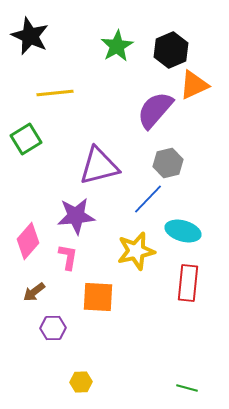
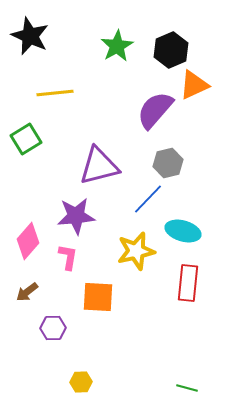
brown arrow: moved 7 px left
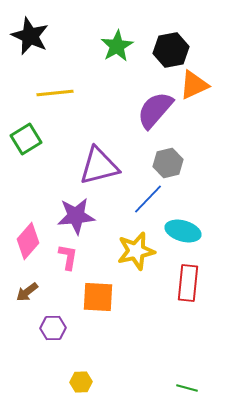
black hexagon: rotated 12 degrees clockwise
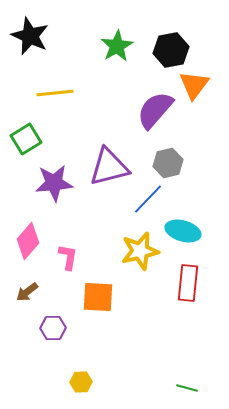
orange triangle: rotated 28 degrees counterclockwise
purple triangle: moved 10 px right, 1 px down
purple star: moved 22 px left, 33 px up
yellow star: moved 4 px right
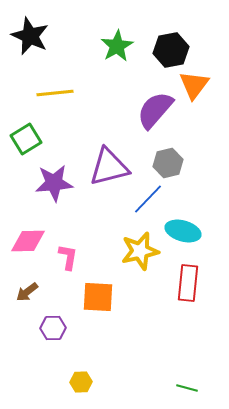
pink diamond: rotated 48 degrees clockwise
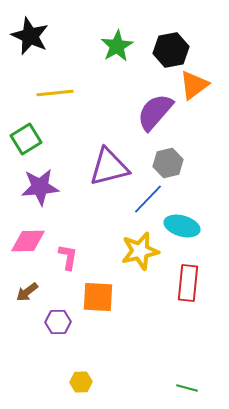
orange triangle: rotated 16 degrees clockwise
purple semicircle: moved 2 px down
purple star: moved 14 px left, 4 px down
cyan ellipse: moved 1 px left, 5 px up
purple hexagon: moved 5 px right, 6 px up
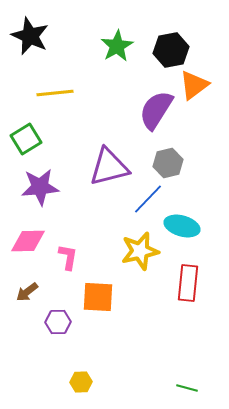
purple semicircle: moved 1 px right, 2 px up; rotated 9 degrees counterclockwise
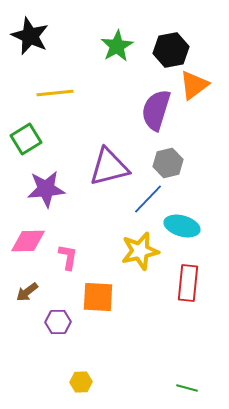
purple semicircle: rotated 15 degrees counterclockwise
purple star: moved 6 px right, 2 px down
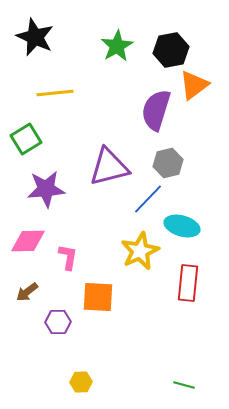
black star: moved 5 px right, 1 px down
yellow star: rotated 12 degrees counterclockwise
green line: moved 3 px left, 3 px up
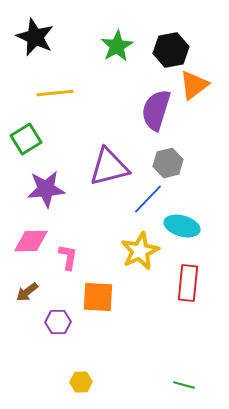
pink diamond: moved 3 px right
